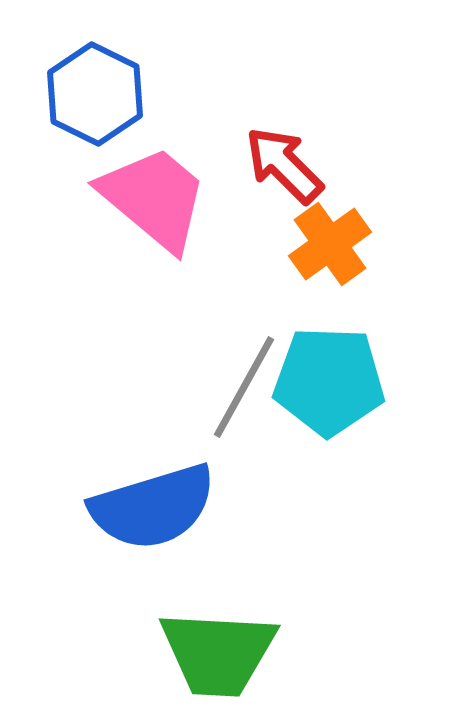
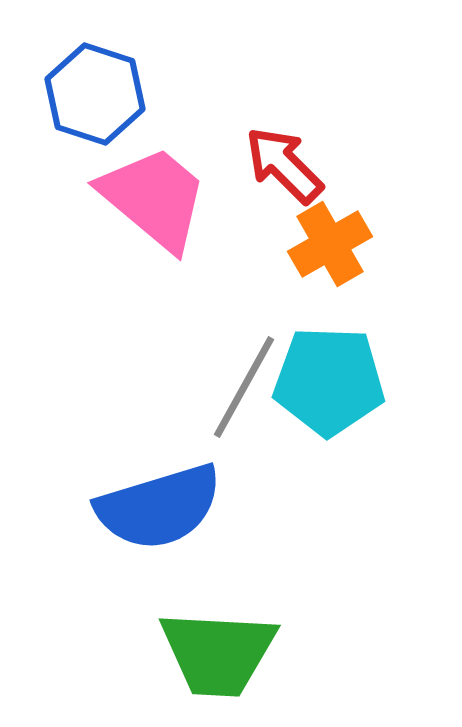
blue hexagon: rotated 8 degrees counterclockwise
orange cross: rotated 6 degrees clockwise
blue semicircle: moved 6 px right
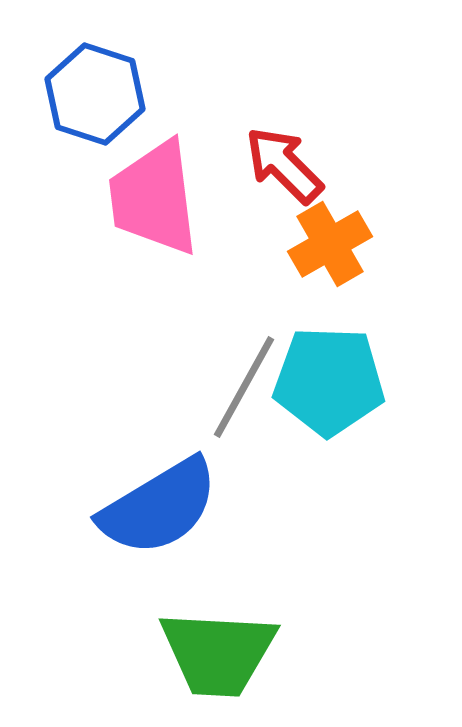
pink trapezoid: rotated 137 degrees counterclockwise
blue semicircle: rotated 14 degrees counterclockwise
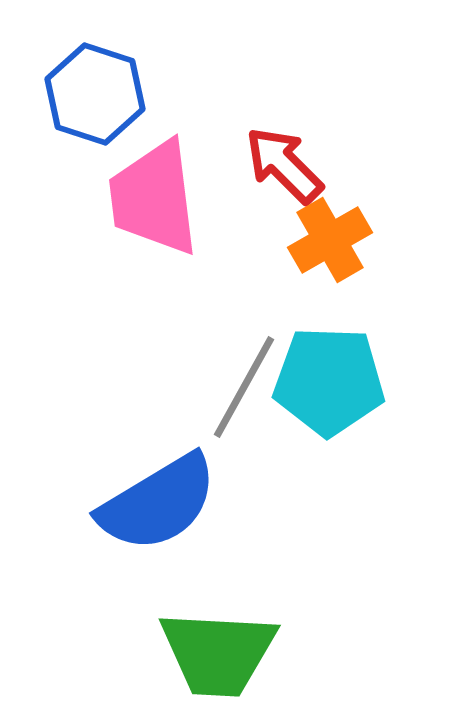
orange cross: moved 4 px up
blue semicircle: moved 1 px left, 4 px up
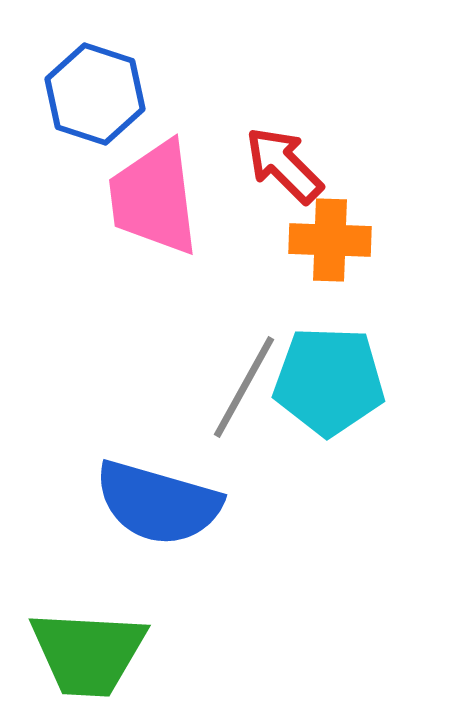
orange cross: rotated 32 degrees clockwise
blue semicircle: rotated 47 degrees clockwise
green trapezoid: moved 130 px left
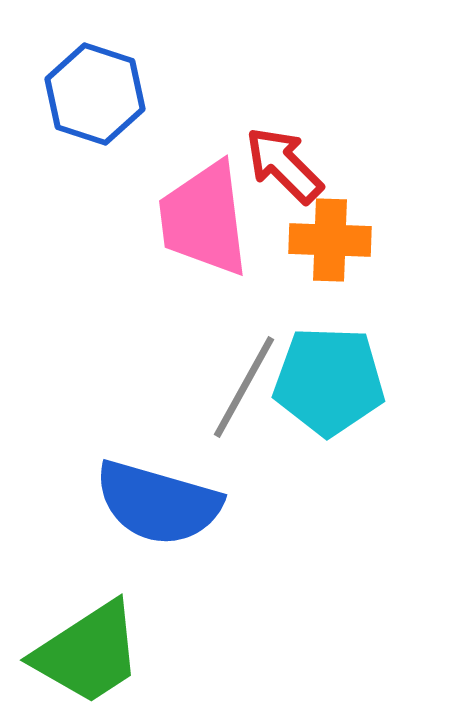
pink trapezoid: moved 50 px right, 21 px down
green trapezoid: rotated 36 degrees counterclockwise
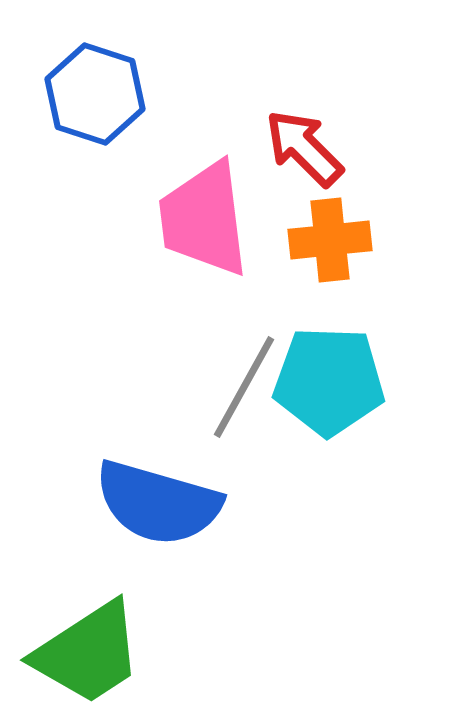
red arrow: moved 20 px right, 17 px up
orange cross: rotated 8 degrees counterclockwise
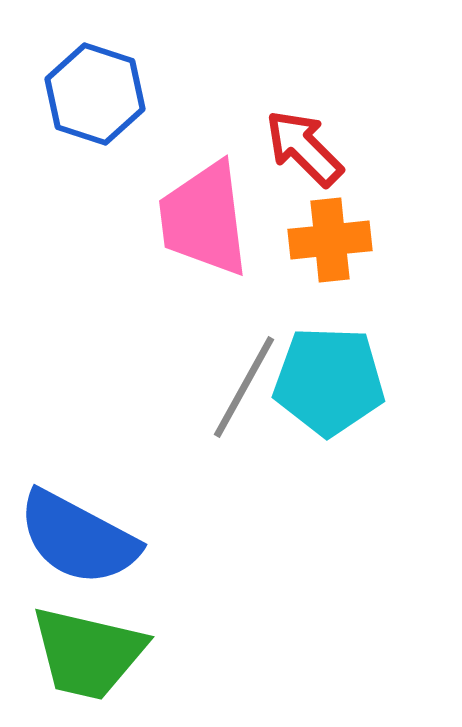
blue semicircle: moved 80 px left, 35 px down; rotated 12 degrees clockwise
green trapezoid: rotated 46 degrees clockwise
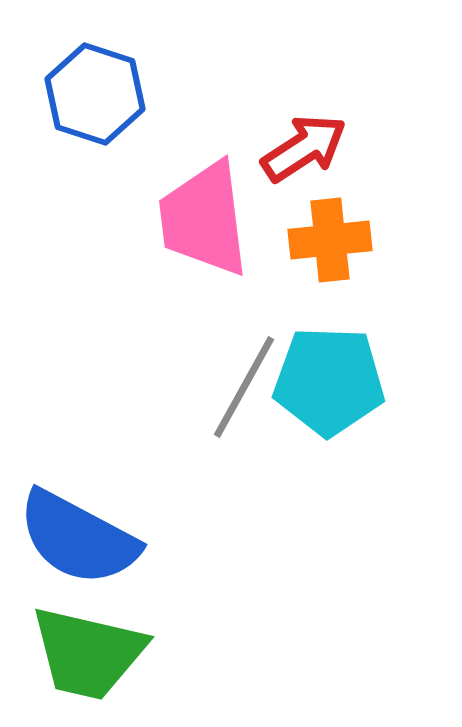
red arrow: rotated 102 degrees clockwise
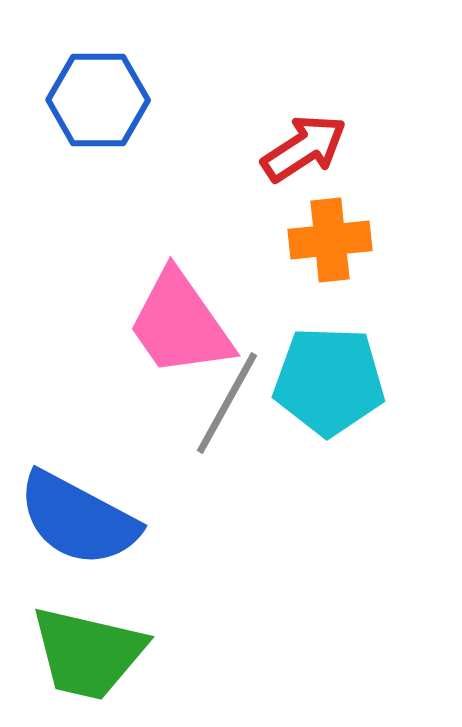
blue hexagon: moved 3 px right, 6 px down; rotated 18 degrees counterclockwise
pink trapezoid: moved 24 px left, 105 px down; rotated 28 degrees counterclockwise
gray line: moved 17 px left, 16 px down
blue semicircle: moved 19 px up
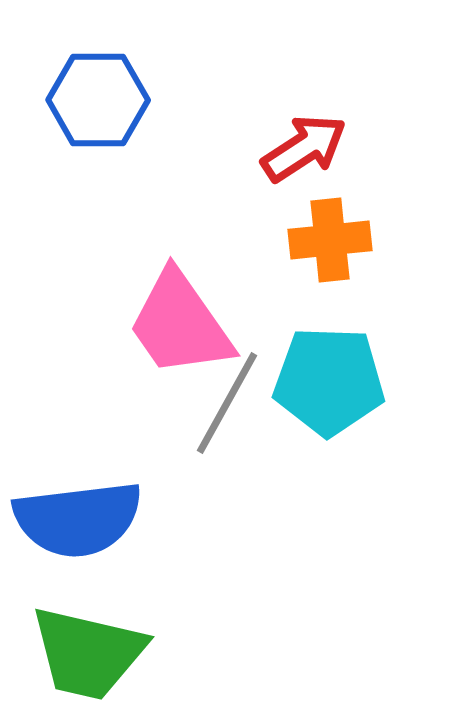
blue semicircle: rotated 35 degrees counterclockwise
